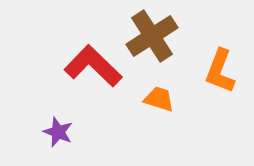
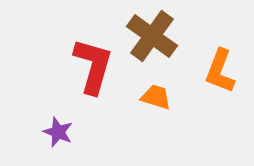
brown cross: rotated 21 degrees counterclockwise
red L-shape: rotated 62 degrees clockwise
orange trapezoid: moved 3 px left, 2 px up
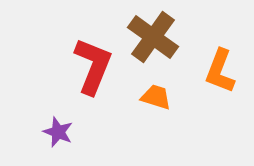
brown cross: moved 1 px right, 1 px down
red L-shape: rotated 6 degrees clockwise
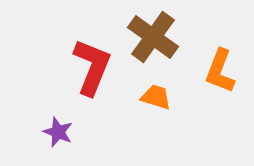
red L-shape: moved 1 px left, 1 px down
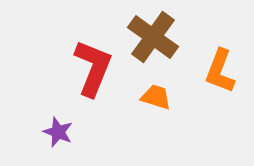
red L-shape: moved 1 px right, 1 px down
